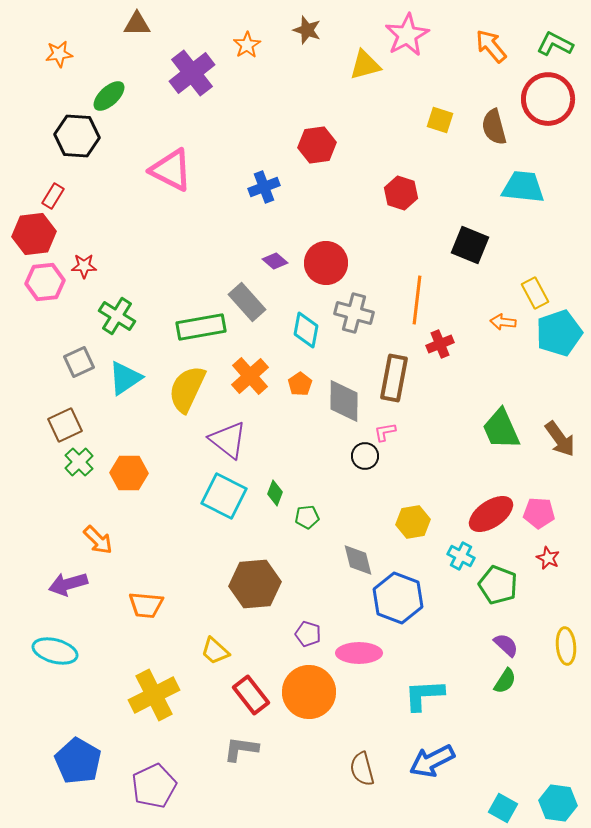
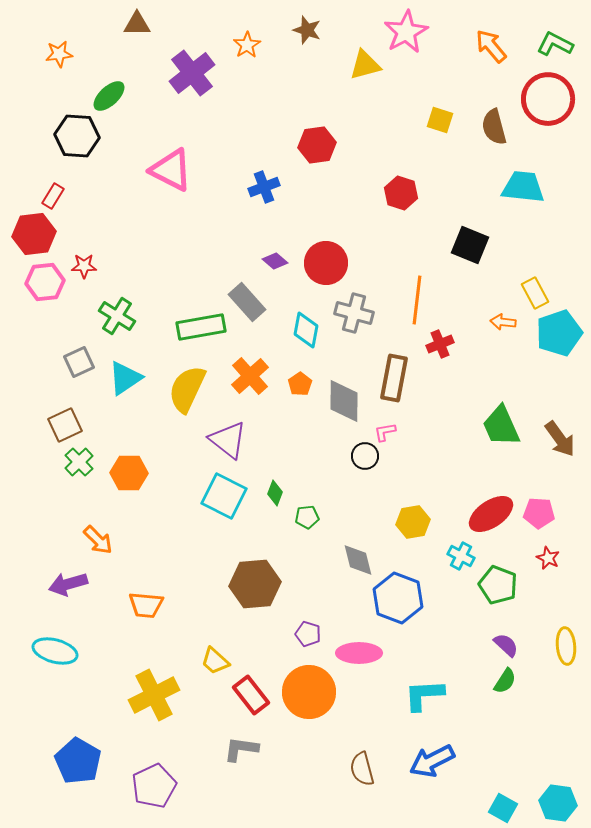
pink star at (407, 35): moved 1 px left, 3 px up
green trapezoid at (501, 429): moved 3 px up
yellow trapezoid at (215, 651): moved 10 px down
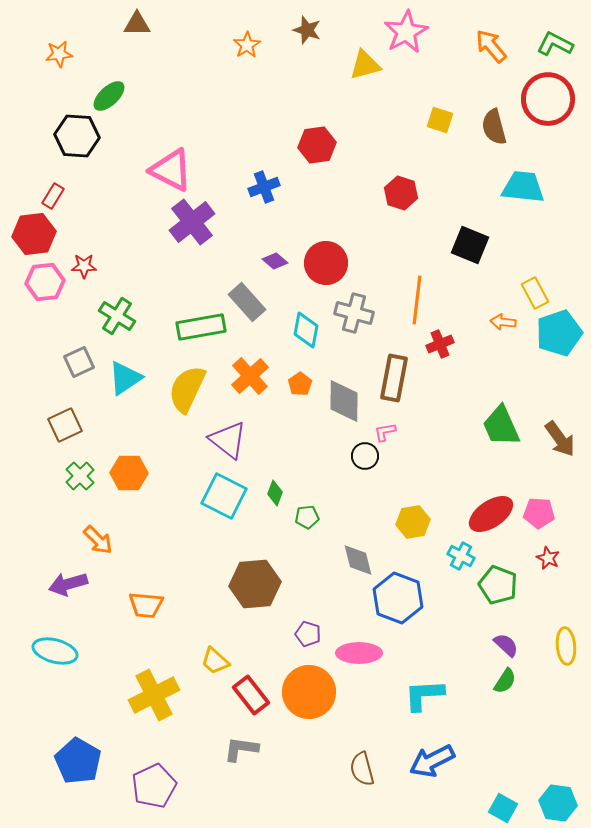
purple cross at (192, 73): moved 149 px down
green cross at (79, 462): moved 1 px right, 14 px down
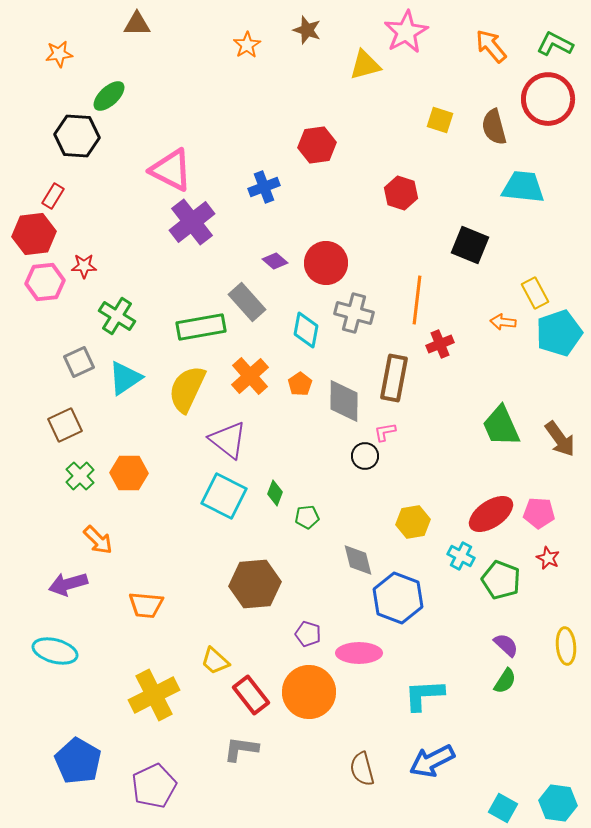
green pentagon at (498, 585): moved 3 px right, 5 px up
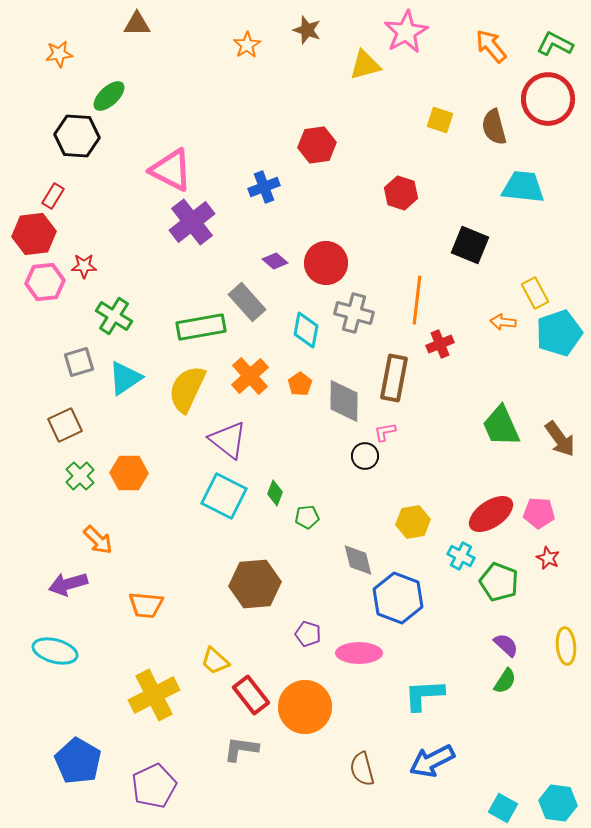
green cross at (117, 316): moved 3 px left
gray square at (79, 362): rotated 8 degrees clockwise
green pentagon at (501, 580): moved 2 px left, 2 px down
orange circle at (309, 692): moved 4 px left, 15 px down
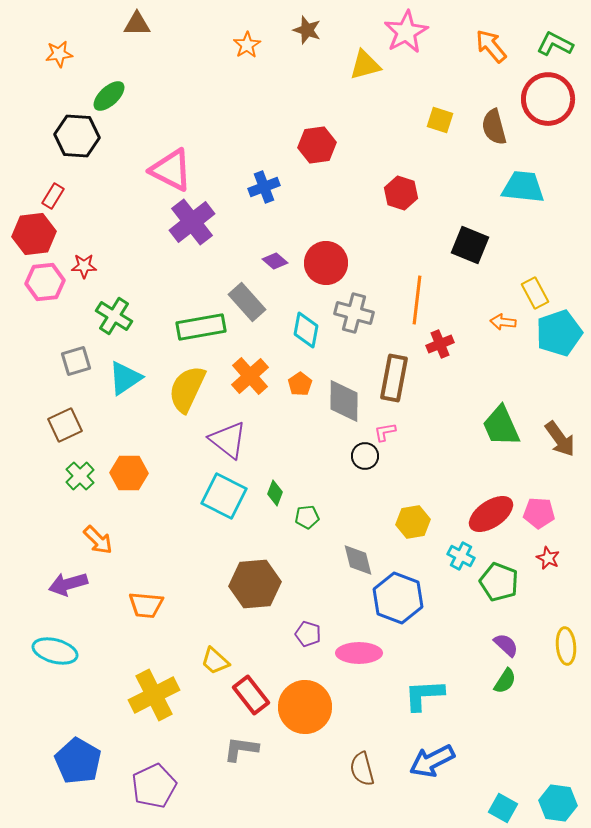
gray square at (79, 362): moved 3 px left, 1 px up
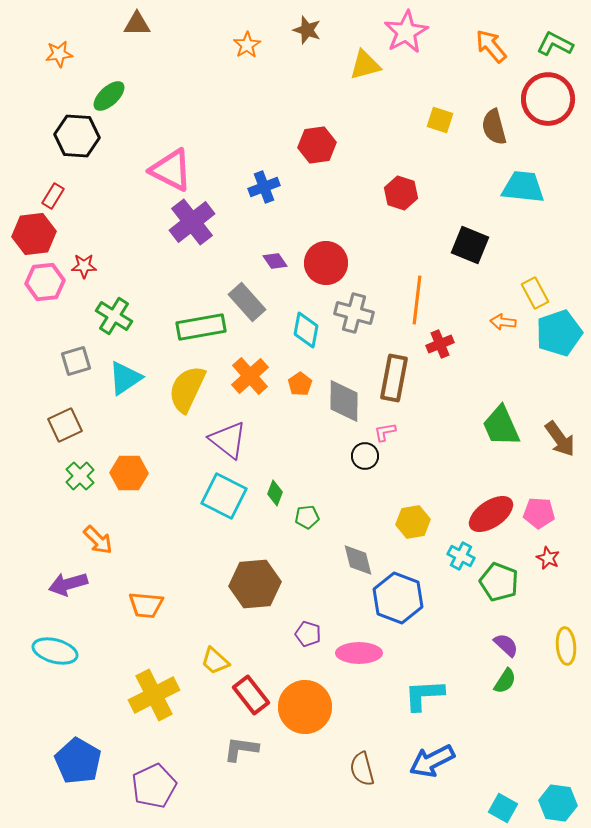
purple diamond at (275, 261): rotated 15 degrees clockwise
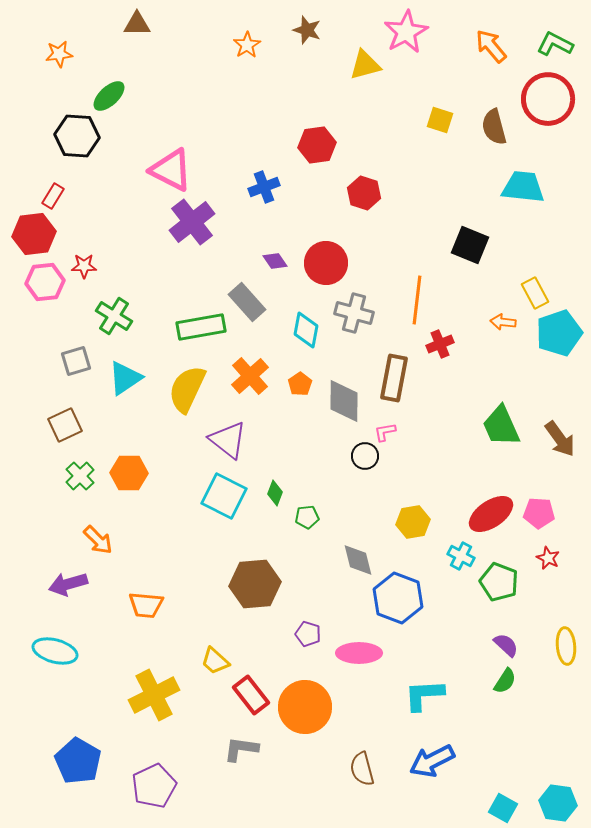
red hexagon at (401, 193): moved 37 px left
